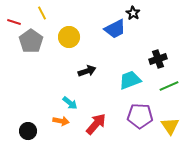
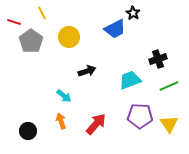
cyan arrow: moved 6 px left, 7 px up
orange arrow: rotated 119 degrees counterclockwise
yellow triangle: moved 1 px left, 2 px up
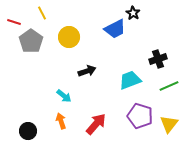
purple pentagon: rotated 15 degrees clockwise
yellow triangle: rotated 12 degrees clockwise
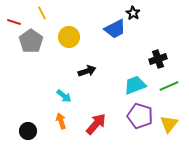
cyan trapezoid: moved 5 px right, 5 px down
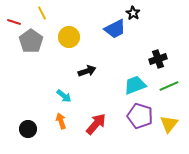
black circle: moved 2 px up
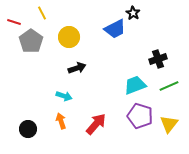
black arrow: moved 10 px left, 3 px up
cyan arrow: rotated 21 degrees counterclockwise
